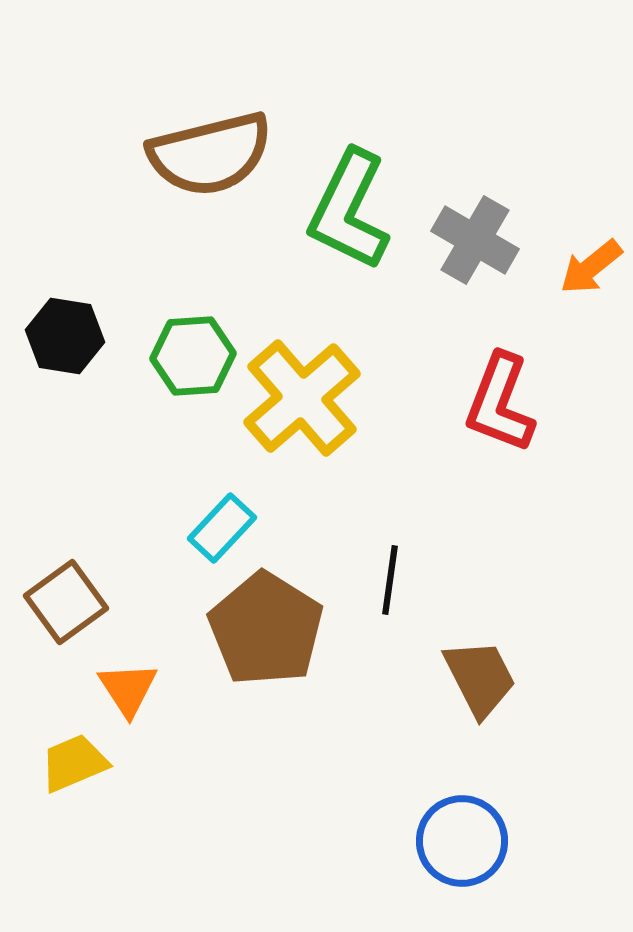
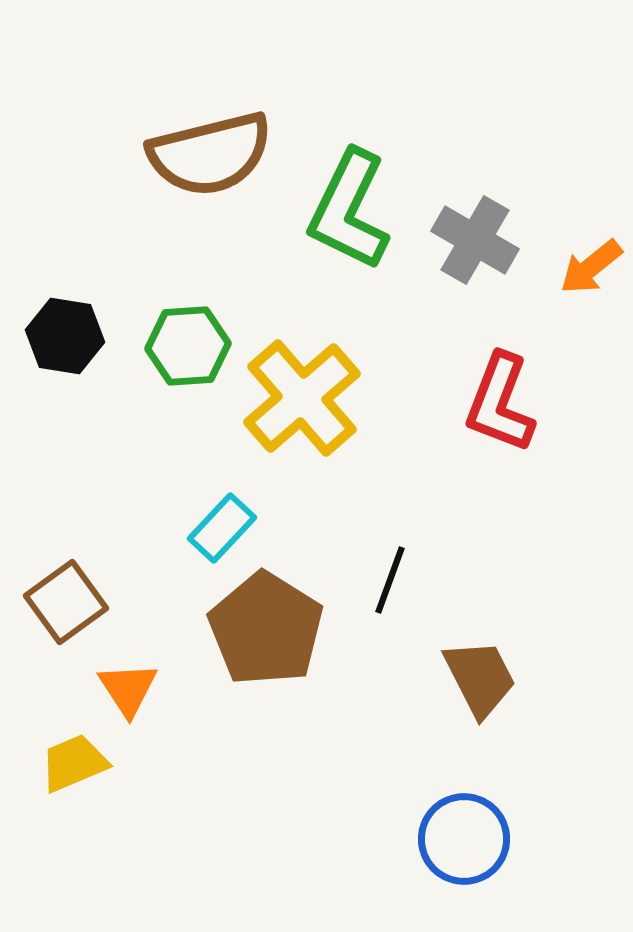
green hexagon: moved 5 px left, 10 px up
black line: rotated 12 degrees clockwise
blue circle: moved 2 px right, 2 px up
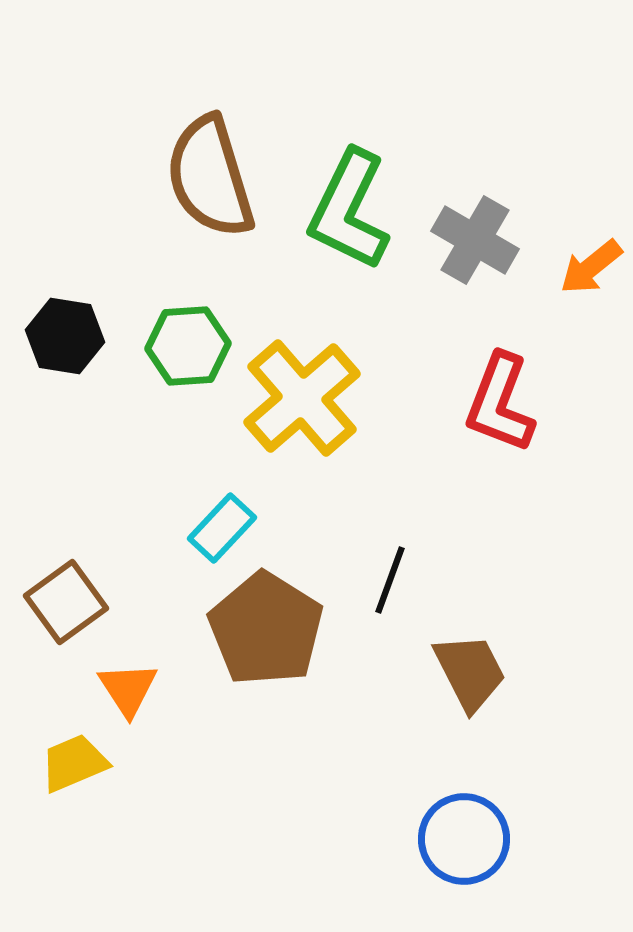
brown semicircle: moved 23 px down; rotated 87 degrees clockwise
brown trapezoid: moved 10 px left, 6 px up
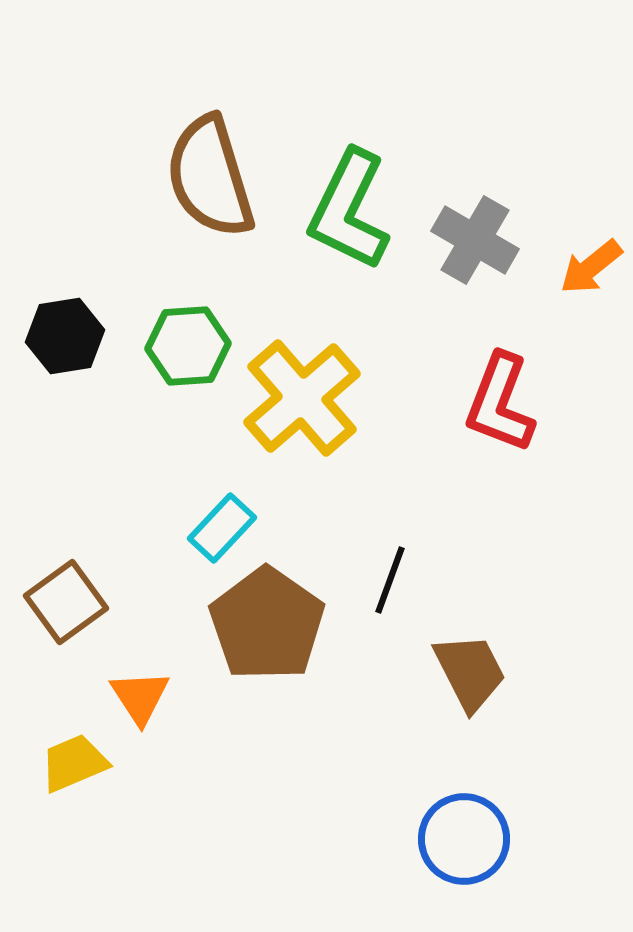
black hexagon: rotated 18 degrees counterclockwise
brown pentagon: moved 1 px right, 5 px up; rotated 3 degrees clockwise
orange triangle: moved 12 px right, 8 px down
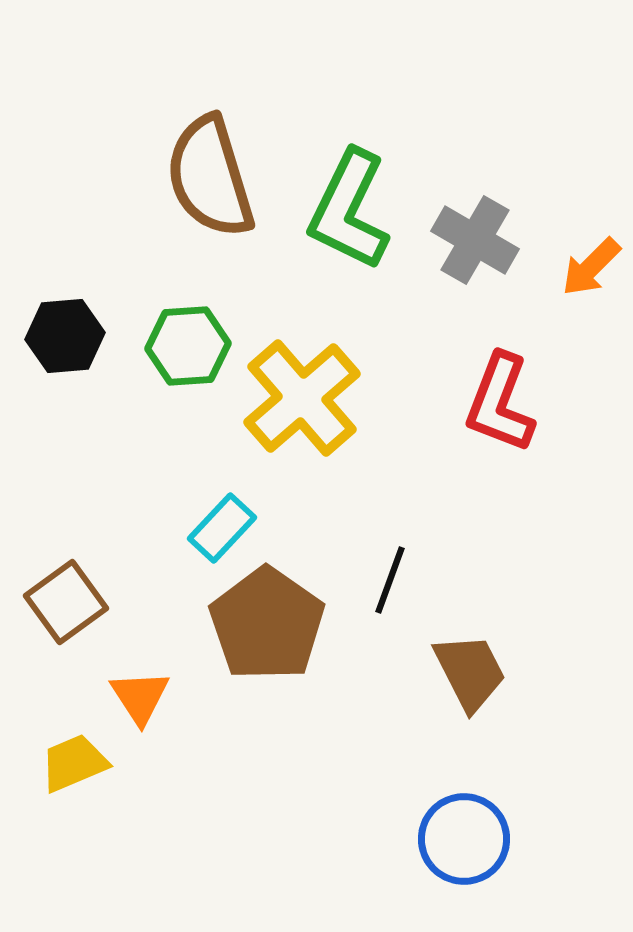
orange arrow: rotated 6 degrees counterclockwise
black hexagon: rotated 4 degrees clockwise
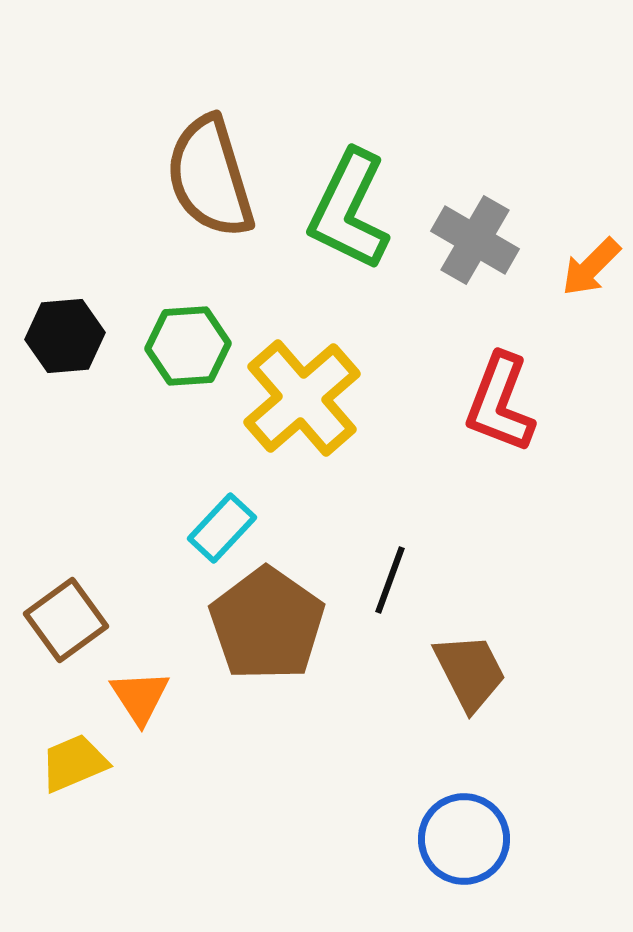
brown square: moved 18 px down
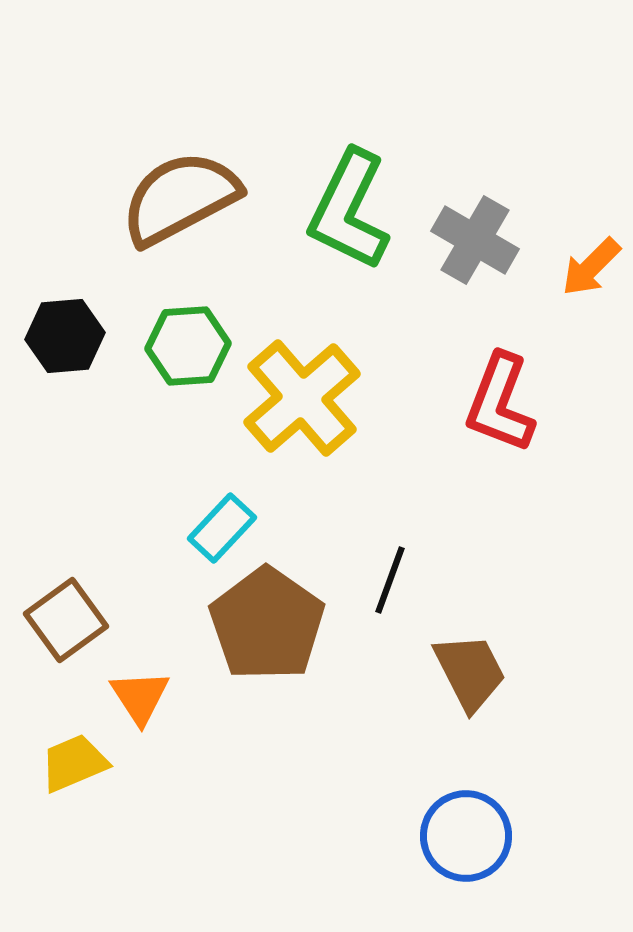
brown semicircle: moved 30 px left, 21 px down; rotated 79 degrees clockwise
blue circle: moved 2 px right, 3 px up
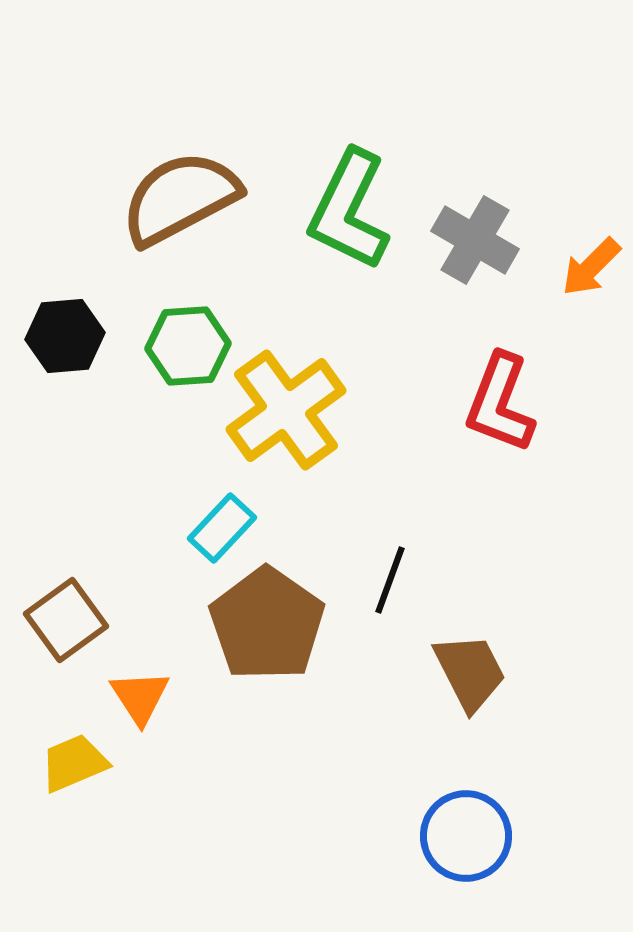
yellow cross: moved 16 px left, 12 px down; rotated 5 degrees clockwise
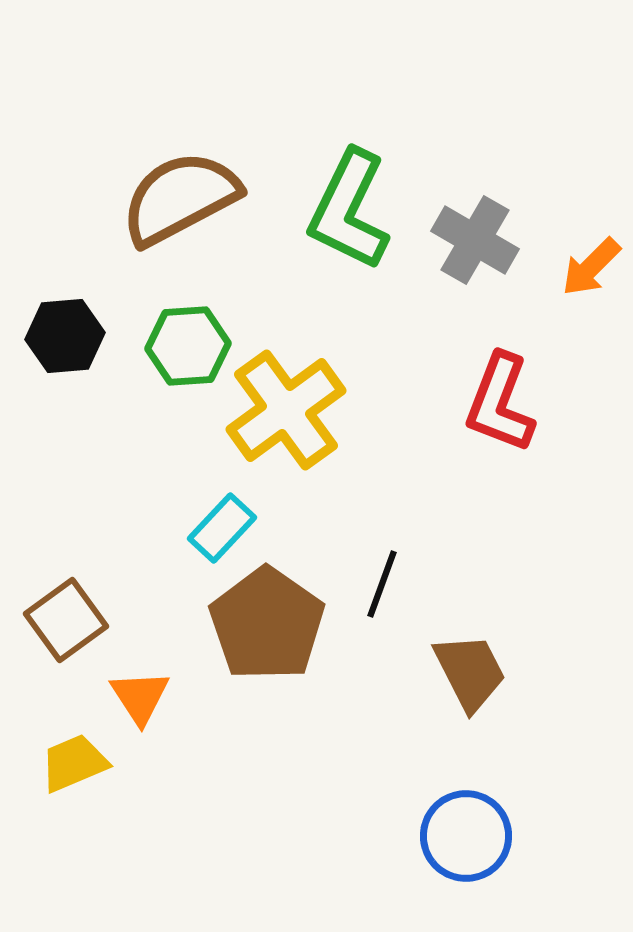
black line: moved 8 px left, 4 px down
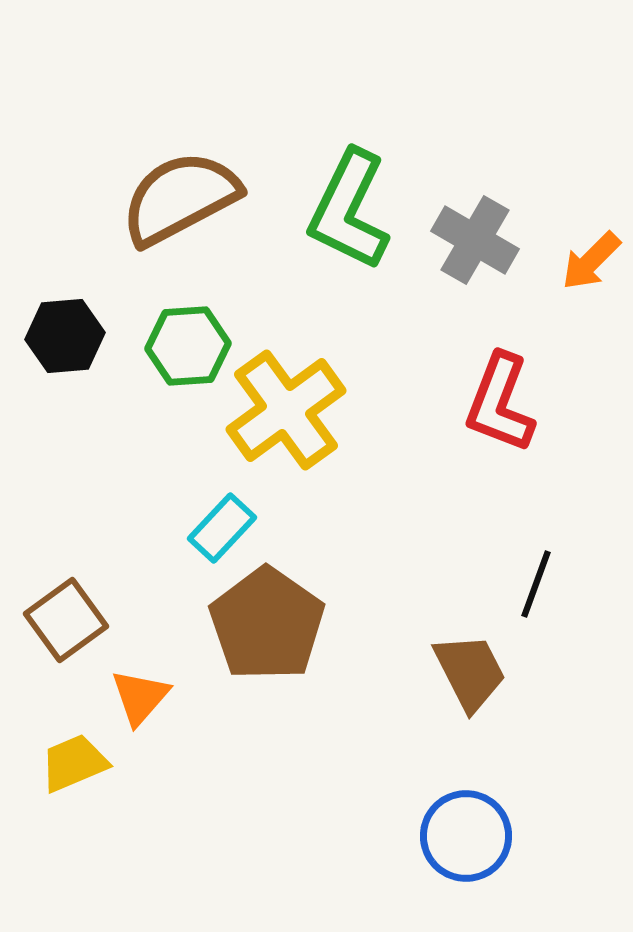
orange arrow: moved 6 px up
black line: moved 154 px right
orange triangle: rotated 14 degrees clockwise
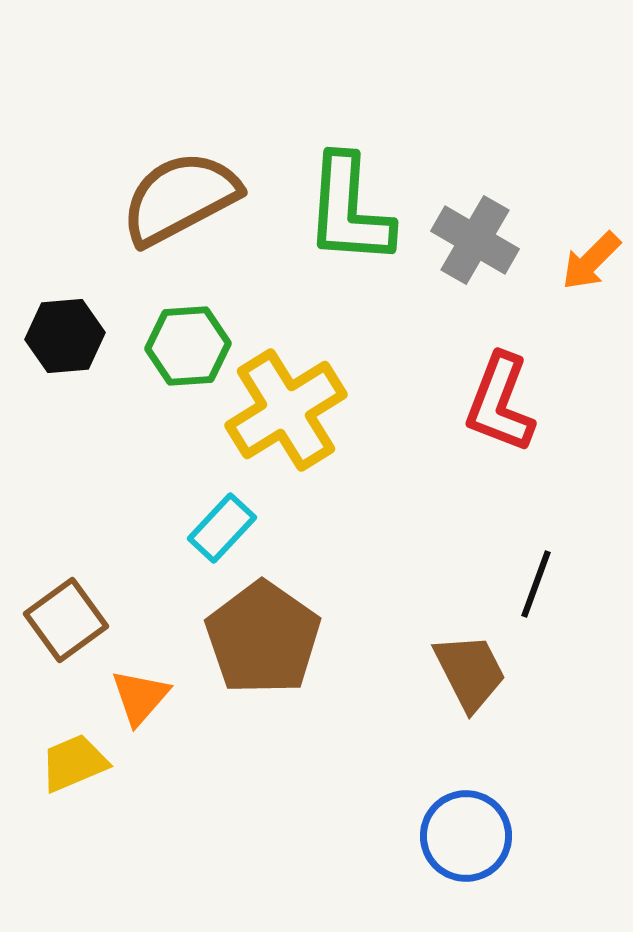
green L-shape: rotated 22 degrees counterclockwise
yellow cross: rotated 4 degrees clockwise
brown pentagon: moved 4 px left, 14 px down
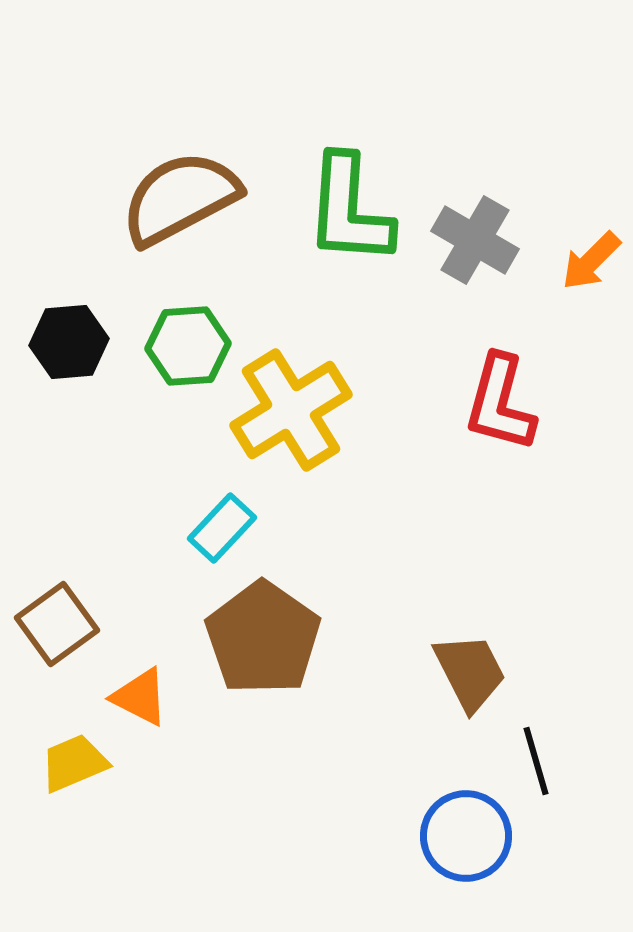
black hexagon: moved 4 px right, 6 px down
red L-shape: rotated 6 degrees counterclockwise
yellow cross: moved 5 px right
black line: moved 177 px down; rotated 36 degrees counterclockwise
brown square: moved 9 px left, 4 px down
orange triangle: rotated 44 degrees counterclockwise
